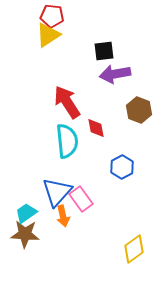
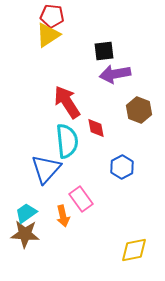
blue triangle: moved 11 px left, 23 px up
yellow diamond: moved 1 px down; rotated 24 degrees clockwise
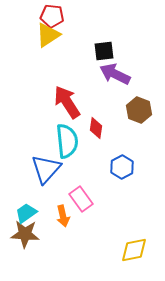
purple arrow: rotated 36 degrees clockwise
red diamond: rotated 20 degrees clockwise
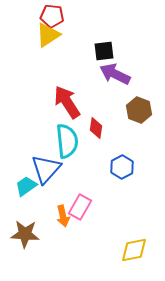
pink rectangle: moved 1 px left, 8 px down; rotated 65 degrees clockwise
cyan trapezoid: moved 27 px up
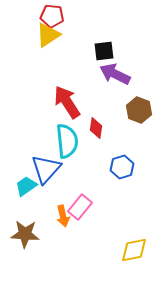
blue hexagon: rotated 10 degrees clockwise
pink rectangle: rotated 10 degrees clockwise
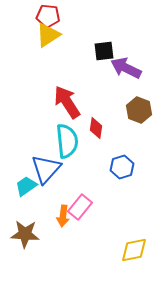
red pentagon: moved 4 px left
purple arrow: moved 11 px right, 6 px up
orange arrow: rotated 20 degrees clockwise
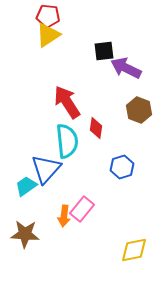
pink rectangle: moved 2 px right, 2 px down
orange arrow: moved 1 px right
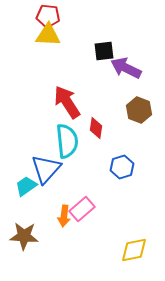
yellow triangle: rotated 36 degrees clockwise
pink rectangle: rotated 10 degrees clockwise
brown star: moved 1 px left, 2 px down
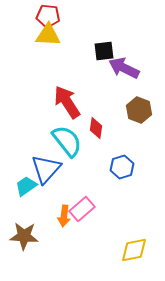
purple arrow: moved 2 px left
cyan semicircle: rotated 32 degrees counterclockwise
